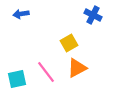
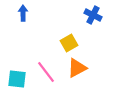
blue arrow: moved 2 px right, 1 px up; rotated 98 degrees clockwise
cyan square: rotated 18 degrees clockwise
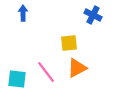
yellow square: rotated 24 degrees clockwise
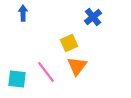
blue cross: moved 2 px down; rotated 24 degrees clockwise
yellow square: rotated 18 degrees counterclockwise
orange triangle: moved 2 px up; rotated 25 degrees counterclockwise
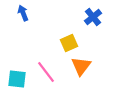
blue arrow: rotated 21 degrees counterclockwise
orange triangle: moved 4 px right
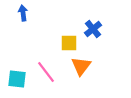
blue arrow: rotated 14 degrees clockwise
blue cross: moved 12 px down
yellow square: rotated 24 degrees clockwise
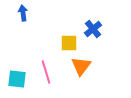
pink line: rotated 20 degrees clockwise
